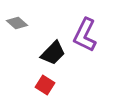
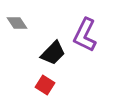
gray diamond: rotated 15 degrees clockwise
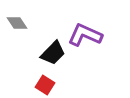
purple L-shape: rotated 88 degrees clockwise
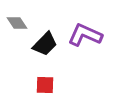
black trapezoid: moved 8 px left, 9 px up
red square: rotated 30 degrees counterclockwise
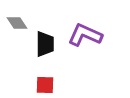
black trapezoid: rotated 44 degrees counterclockwise
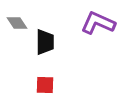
purple L-shape: moved 13 px right, 12 px up
black trapezoid: moved 2 px up
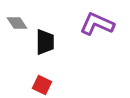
purple L-shape: moved 1 px left, 1 px down
red square: moved 3 px left; rotated 24 degrees clockwise
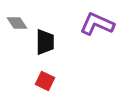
red square: moved 3 px right, 4 px up
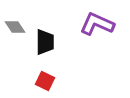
gray diamond: moved 2 px left, 4 px down
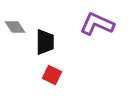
red square: moved 7 px right, 6 px up
